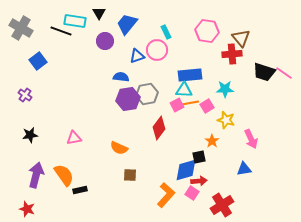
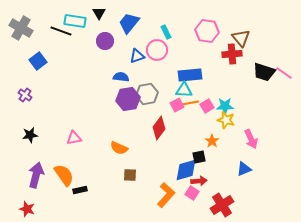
blue trapezoid at (127, 24): moved 2 px right, 1 px up
cyan star at (225, 89): moved 17 px down
blue triangle at (244, 169): rotated 14 degrees counterclockwise
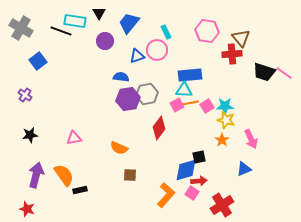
orange star at (212, 141): moved 10 px right, 1 px up
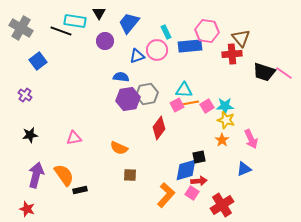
blue rectangle at (190, 75): moved 29 px up
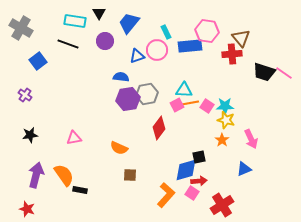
black line at (61, 31): moved 7 px right, 13 px down
pink square at (207, 106): rotated 24 degrees counterclockwise
black rectangle at (80, 190): rotated 24 degrees clockwise
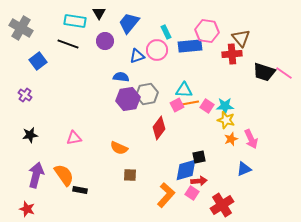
orange star at (222, 140): moved 9 px right, 1 px up; rotated 16 degrees clockwise
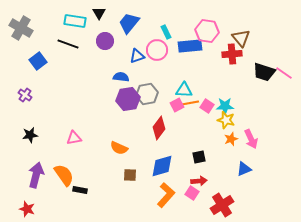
blue diamond at (186, 170): moved 24 px left, 4 px up
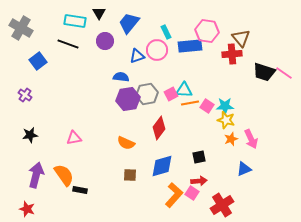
pink square at (177, 105): moved 6 px left, 11 px up
orange semicircle at (119, 148): moved 7 px right, 5 px up
orange L-shape at (166, 195): moved 8 px right
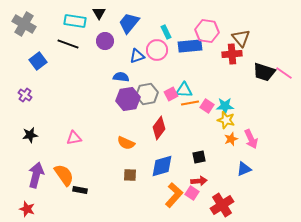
gray cross at (21, 28): moved 3 px right, 4 px up
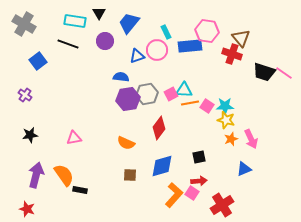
red cross at (232, 54): rotated 24 degrees clockwise
